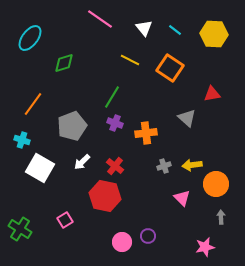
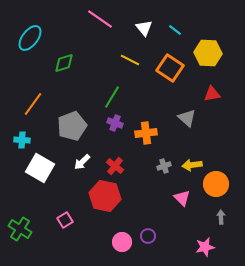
yellow hexagon: moved 6 px left, 19 px down
cyan cross: rotated 14 degrees counterclockwise
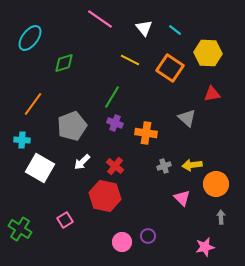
orange cross: rotated 15 degrees clockwise
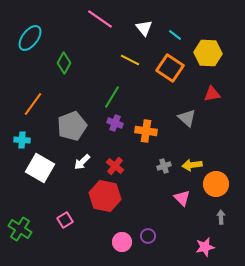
cyan line: moved 5 px down
green diamond: rotated 45 degrees counterclockwise
orange cross: moved 2 px up
